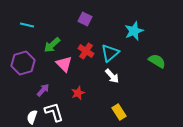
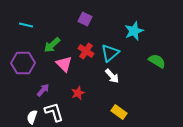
cyan line: moved 1 px left
purple hexagon: rotated 15 degrees clockwise
yellow rectangle: rotated 21 degrees counterclockwise
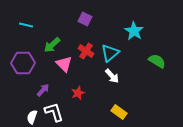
cyan star: rotated 18 degrees counterclockwise
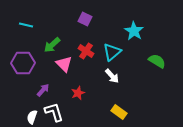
cyan triangle: moved 2 px right, 1 px up
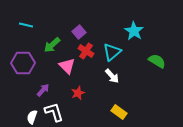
purple square: moved 6 px left, 13 px down; rotated 24 degrees clockwise
pink triangle: moved 3 px right, 2 px down
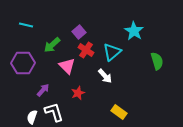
red cross: moved 1 px up
green semicircle: rotated 42 degrees clockwise
white arrow: moved 7 px left
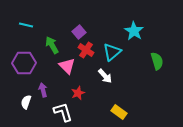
green arrow: rotated 102 degrees clockwise
purple hexagon: moved 1 px right
purple arrow: rotated 56 degrees counterclockwise
white L-shape: moved 9 px right
white semicircle: moved 6 px left, 15 px up
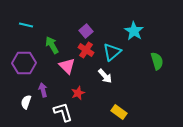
purple square: moved 7 px right, 1 px up
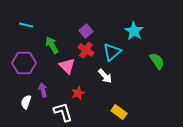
green semicircle: rotated 18 degrees counterclockwise
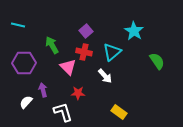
cyan line: moved 8 px left
red cross: moved 2 px left, 2 px down; rotated 21 degrees counterclockwise
pink triangle: moved 1 px right, 1 px down
red star: rotated 24 degrees clockwise
white semicircle: rotated 24 degrees clockwise
